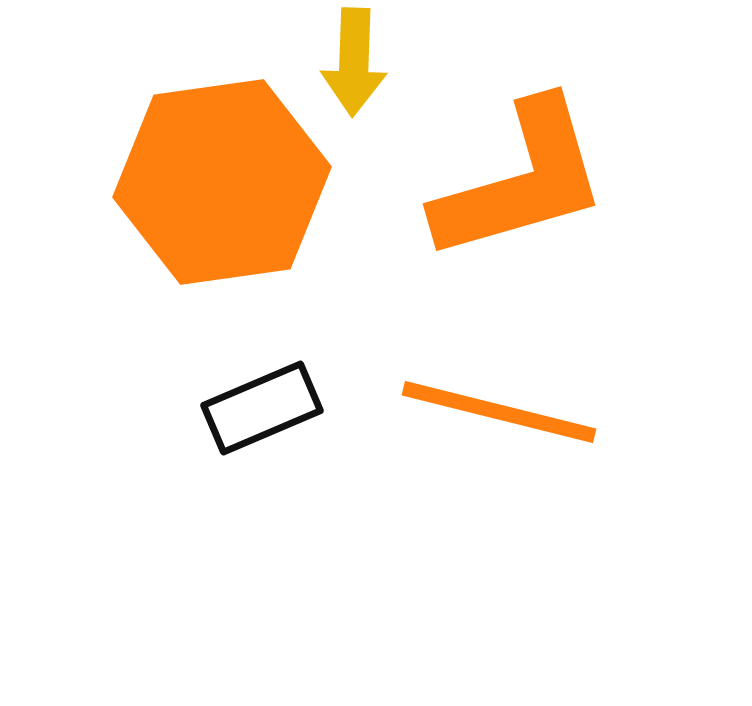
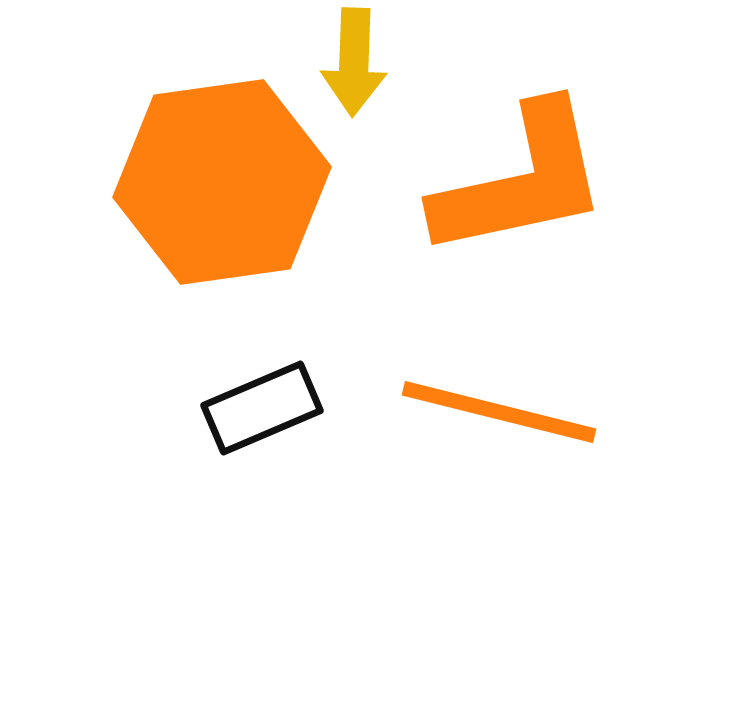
orange L-shape: rotated 4 degrees clockwise
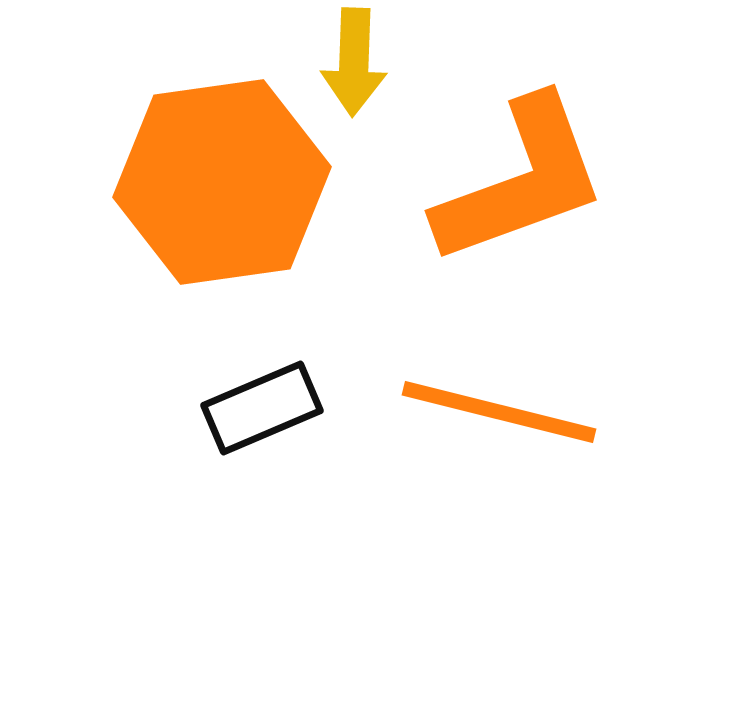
orange L-shape: rotated 8 degrees counterclockwise
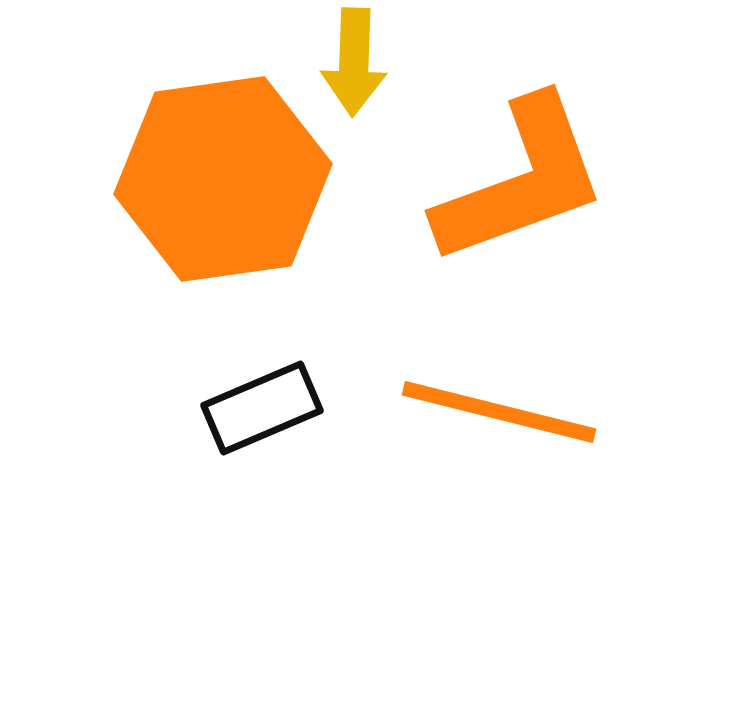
orange hexagon: moved 1 px right, 3 px up
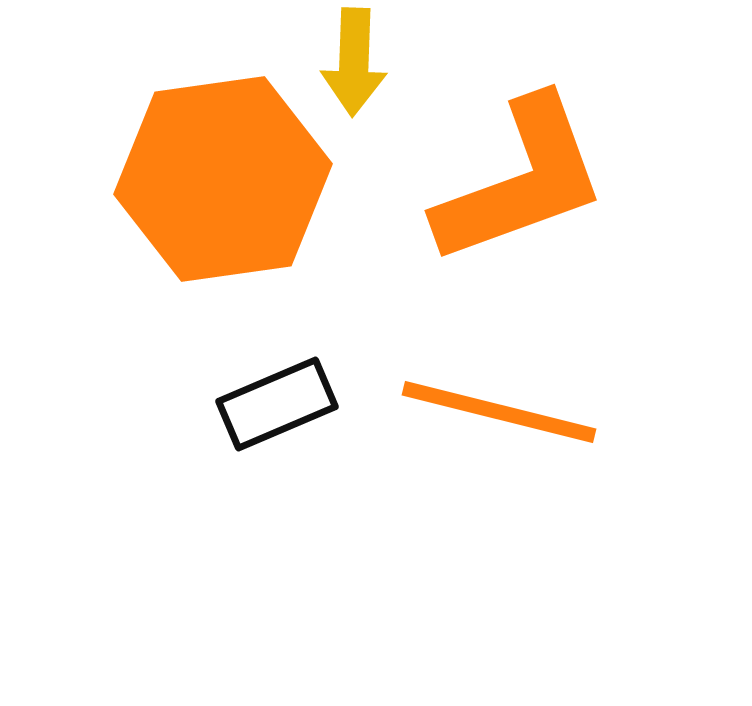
black rectangle: moved 15 px right, 4 px up
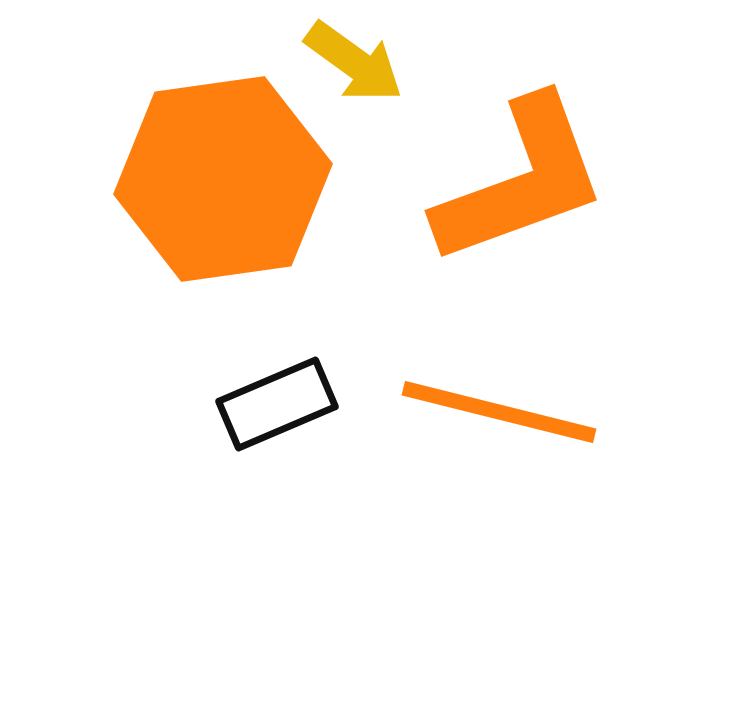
yellow arrow: rotated 56 degrees counterclockwise
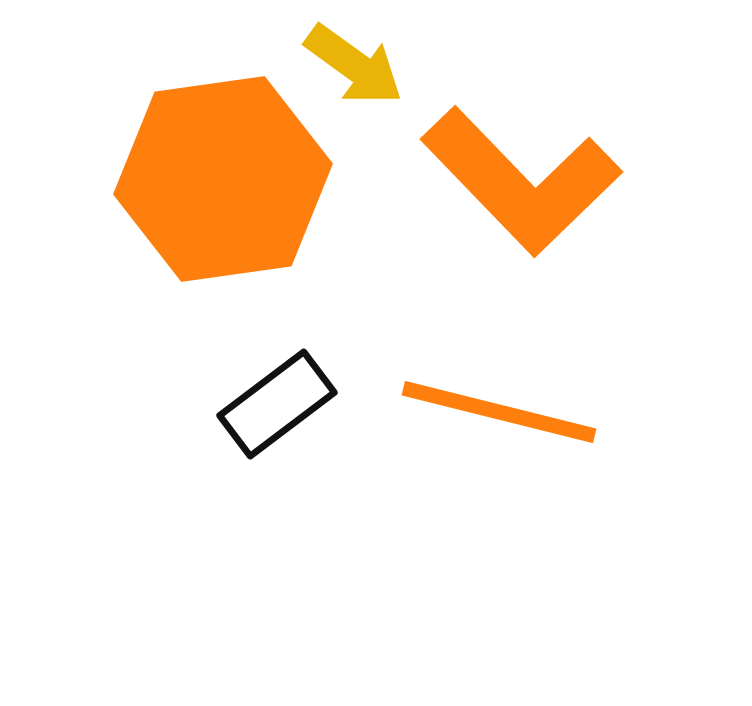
yellow arrow: moved 3 px down
orange L-shape: rotated 66 degrees clockwise
black rectangle: rotated 14 degrees counterclockwise
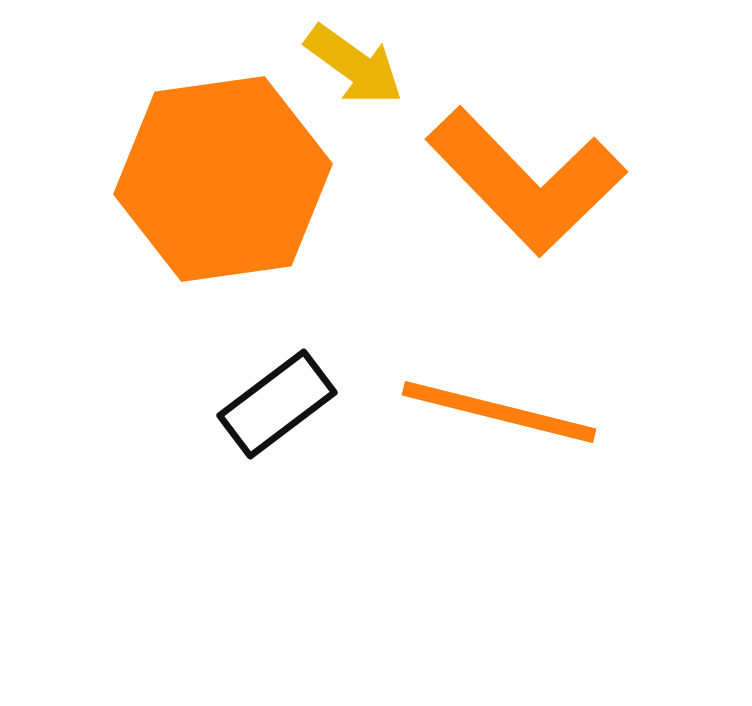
orange L-shape: moved 5 px right
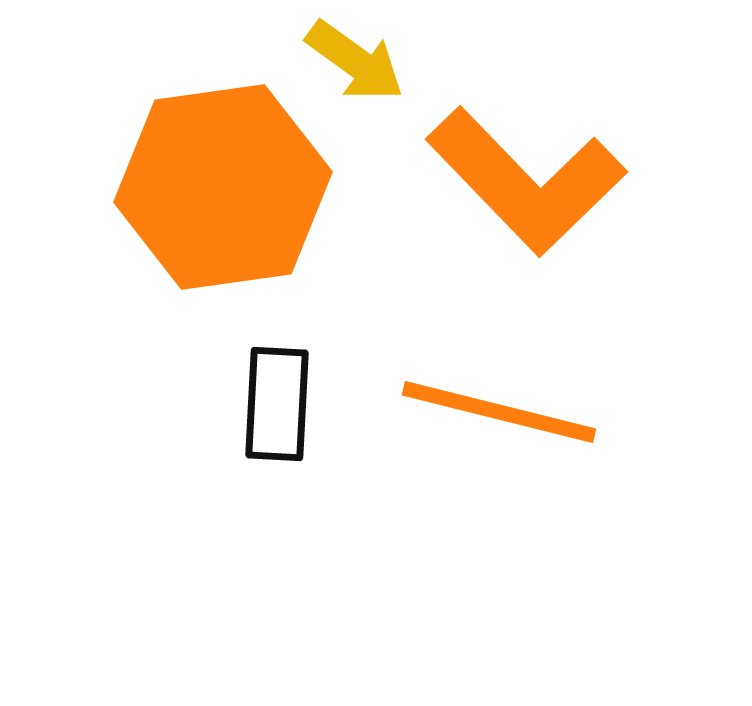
yellow arrow: moved 1 px right, 4 px up
orange hexagon: moved 8 px down
black rectangle: rotated 50 degrees counterclockwise
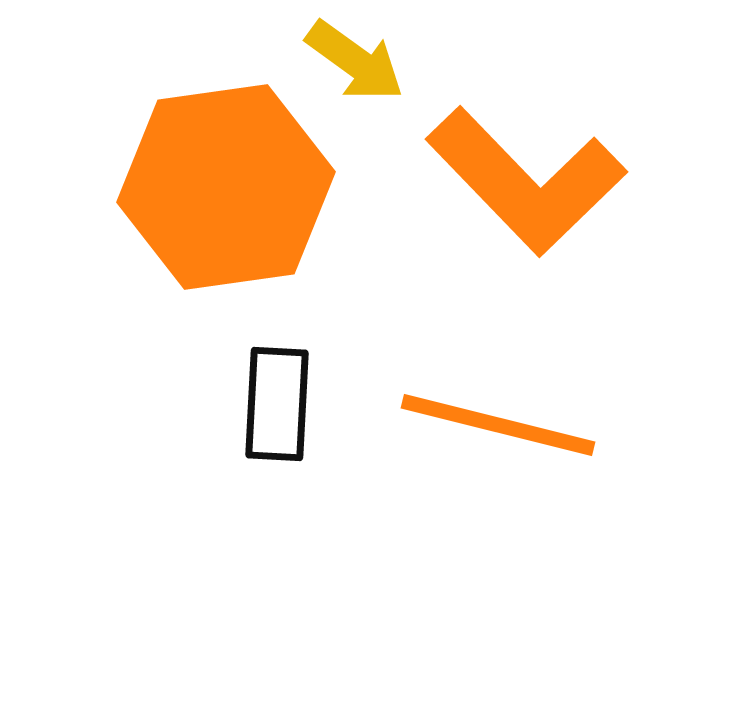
orange hexagon: moved 3 px right
orange line: moved 1 px left, 13 px down
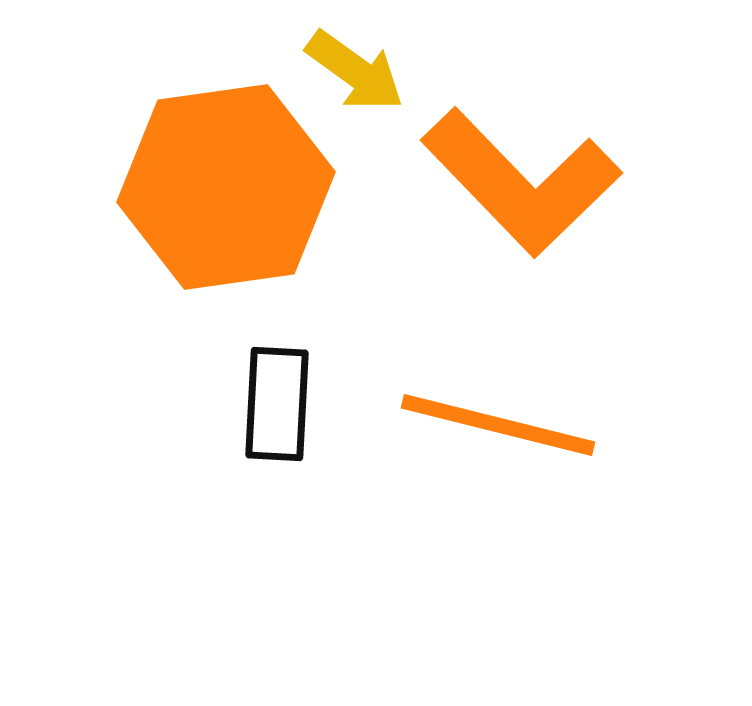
yellow arrow: moved 10 px down
orange L-shape: moved 5 px left, 1 px down
